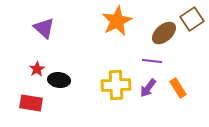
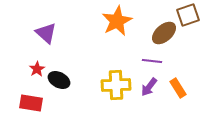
brown square: moved 4 px left, 4 px up; rotated 15 degrees clockwise
purple triangle: moved 2 px right, 5 px down
black ellipse: rotated 20 degrees clockwise
purple arrow: moved 1 px right, 1 px up
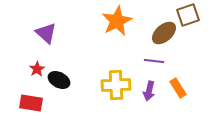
purple line: moved 2 px right
purple arrow: moved 4 px down; rotated 24 degrees counterclockwise
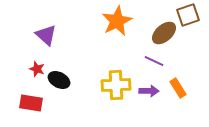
purple triangle: moved 2 px down
purple line: rotated 18 degrees clockwise
red star: rotated 21 degrees counterclockwise
purple arrow: rotated 102 degrees counterclockwise
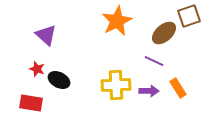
brown square: moved 1 px right, 1 px down
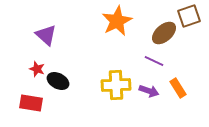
black ellipse: moved 1 px left, 1 px down
purple arrow: rotated 18 degrees clockwise
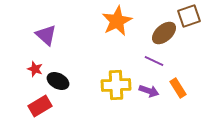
red star: moved 2 px left
red rectangle: moved 9 px right, 3 px down; rotated 40 degrees counterclockwise
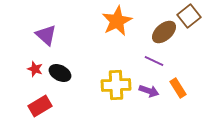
brown square: rotated 20 degrees counterclockwise
brown ellipse: moved 1 px up
black ellipse: moved 2 px right, 8 px up
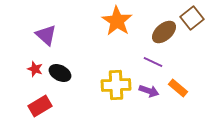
brown square: moved 3 px right, 2 px down
orange star: rotated 12 degrees counterclockwise
purple line: moved 1 px left, 1 px down
orange rectangle: rotated 18 degrees counterclockwise
